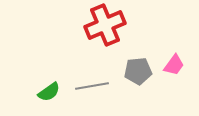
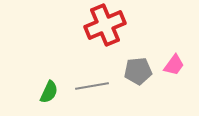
green semicircle: rotated 30 degrees counterclockwise
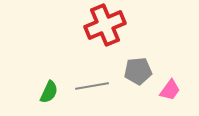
pink trapezoid: moved 4 px left, 25 px down
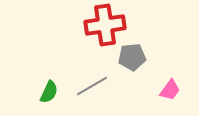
red cross: rotated 15 degrees clockwise
gray pentagon: moved 6 px left, 14 px up
gray line: rotated 20 degrees counterclockwise
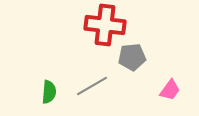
red cross: rotated 15 degrees clockwise
green semicircle: rotated 20 degrees counterclockwise
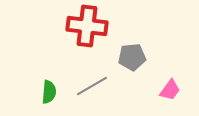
red cross: moved 18 px left, 1 px down
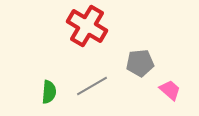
red cross: rotated 24 degrees clockwise
gray pentagon: moved 8 px right, 6 px down
pink trapezoid: rotated 85 degrees counterclockwise
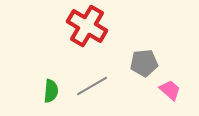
gray pentagon: moved 4 px right
green semicircle: moved 2 px right, 1 px up
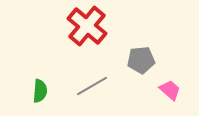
red cross: rotated 9 degrees clockwise
gray pentagon: moved 3 px left, 3 px up
green semicircle: moved 11 px left
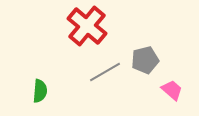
gray pentagon: moved 4 px right; rotated 8 degrees counterclockwise
gray line: moved 13 px right, 14 px up
pink trapezoid: moved 2 px right
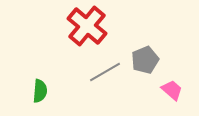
gray pentagon: rotated 8 degrees counterclockwise
